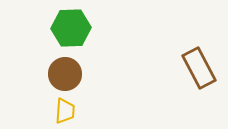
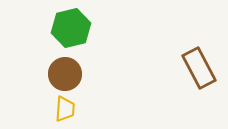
green hexagon: rotated 12 degrees counterclockwise
yellow trapezoid: moved 2 px up
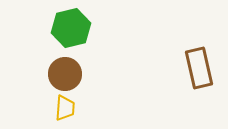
brown rectangle: rotated 15 degrees clockwise
yellow trapezoid: moved 1 px up
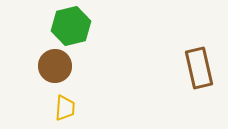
green hexagon: moved 2 px up
brown circle: moved 10 px left, 8 px up
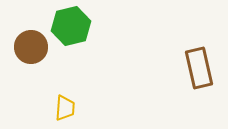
brown circle: moved 24 px left, 19 px up
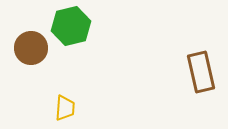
brown circle: moved 1 px down
brown rectangle: moved 2 px right, 4 px down
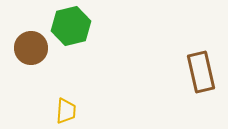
yellow trapezoid: moved 1 px right, 3 px down
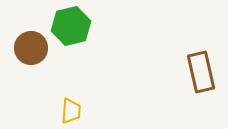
yellow trapezoid: moved 5 px right
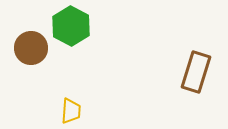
green hexagon: rotated 18 degrees counterclockwise
brown rectangle: moved 5 px left; rotated 30 degrees clockwise
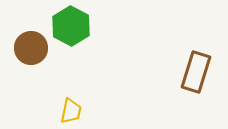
yellow trapezoid: rotated 8 degrees clockwise
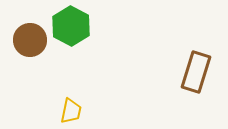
brown circle: moved 1 px left, 8 px up
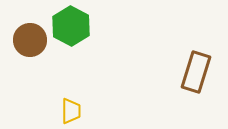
yellow trapezoid: rotated 12 degrees counterclockwise
